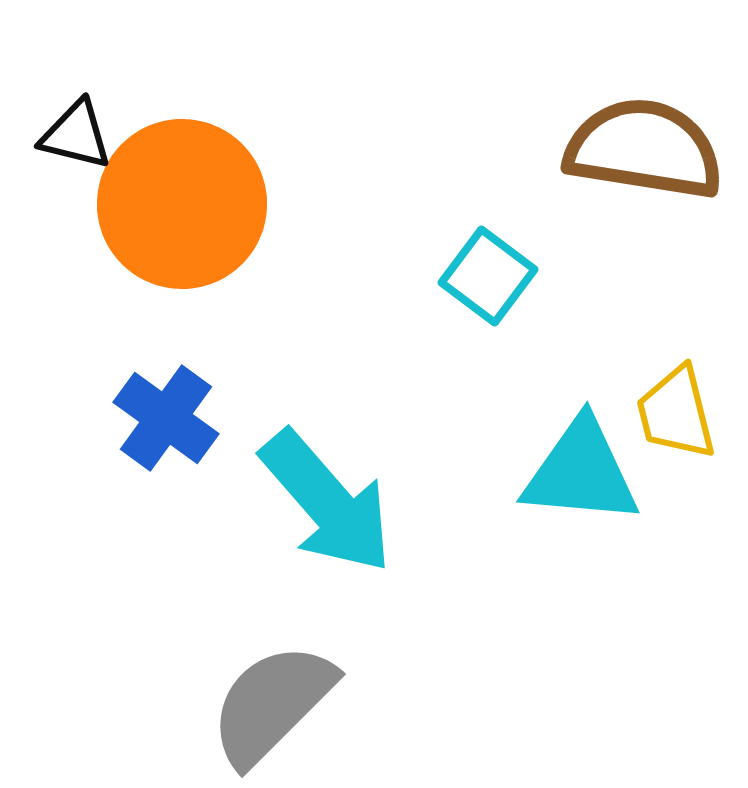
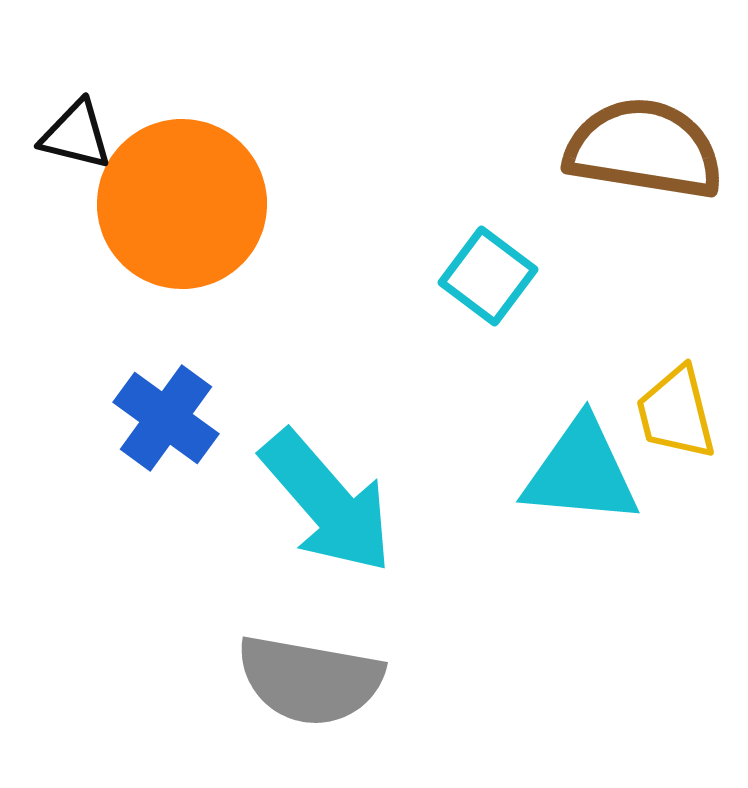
gray semicircle: moved 38 px right, 24 px up; rotated 125 degrees counterclockwise
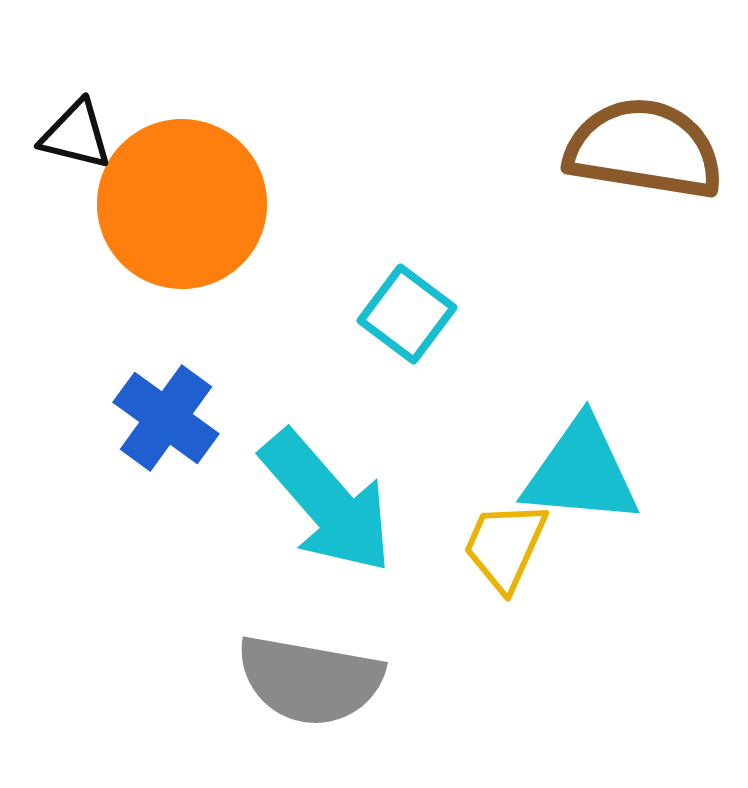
cyan square: moved 81 px left, 38 px down
yellow trapezoid: moved 171 px left, 133 px down; rotated 38 degrees clockwise
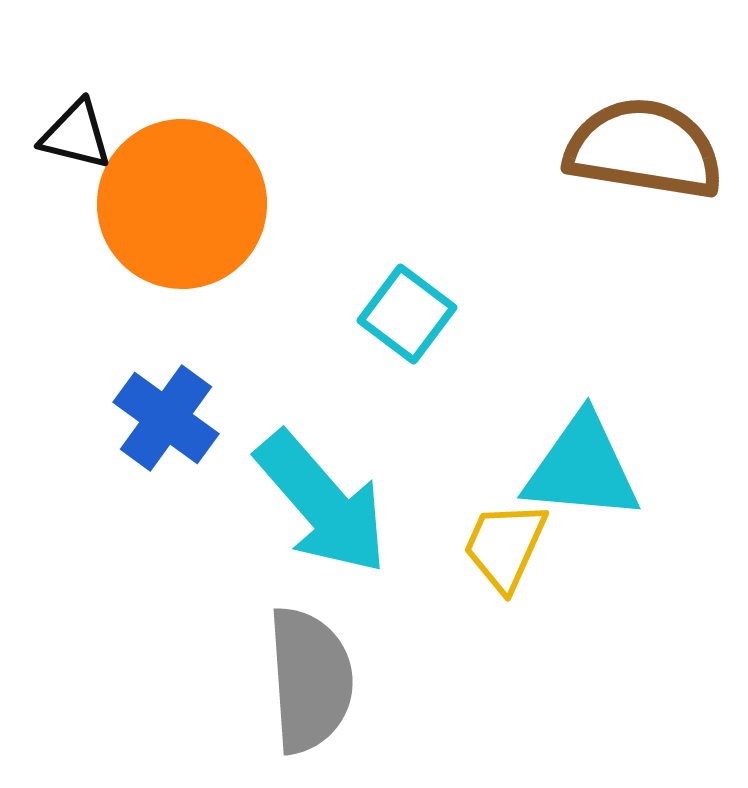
cyan triangle: moved 1 px right, 4 px up
cyan arrow: moved 5 px left, 1 px down
gray semicircle: rotated 104 degrees counterclockwise
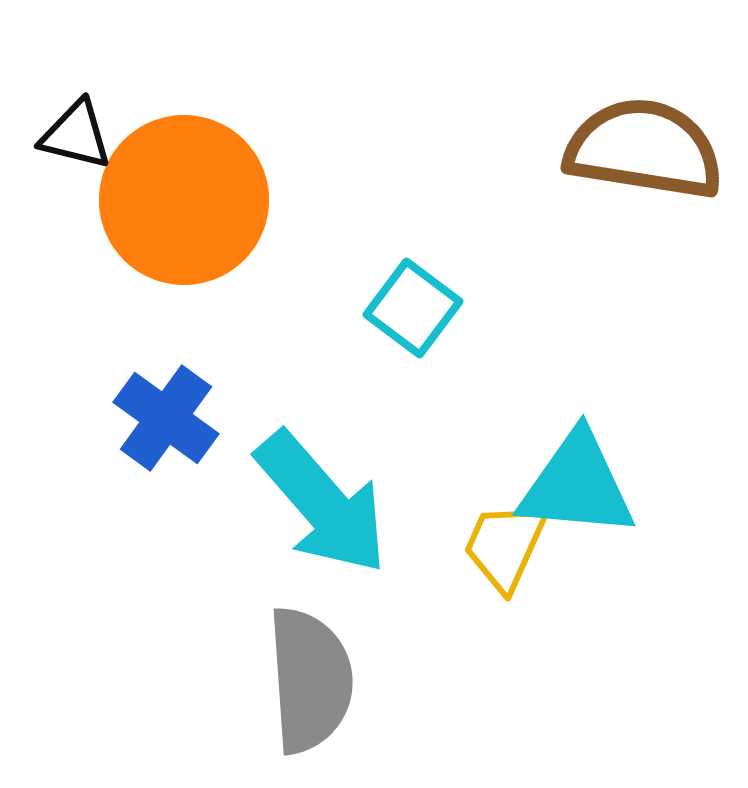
orange circle: moved 2 px right, 4 px up
cyan square: moved 6 px right, 6 px up
cyan triangle: moved 5 px left, 17 px down
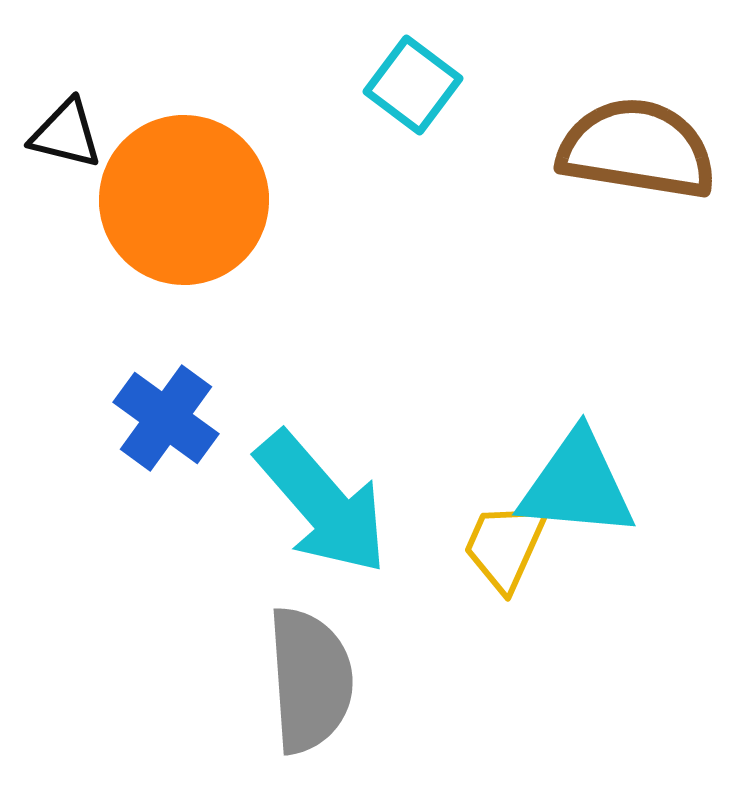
black triangle: moved 10 px left, 1 px up
brown semicircle: moved 7 px left
cyan square: moved 223 px up
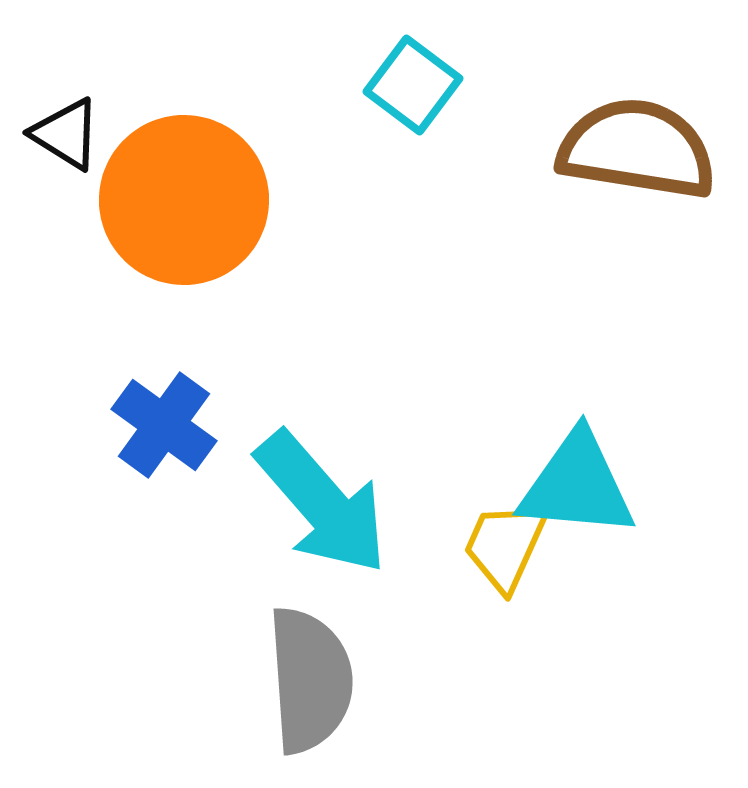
black triangle: rotated 18 degrees clockwise
blue cross: moved 2 px left, 7 px down
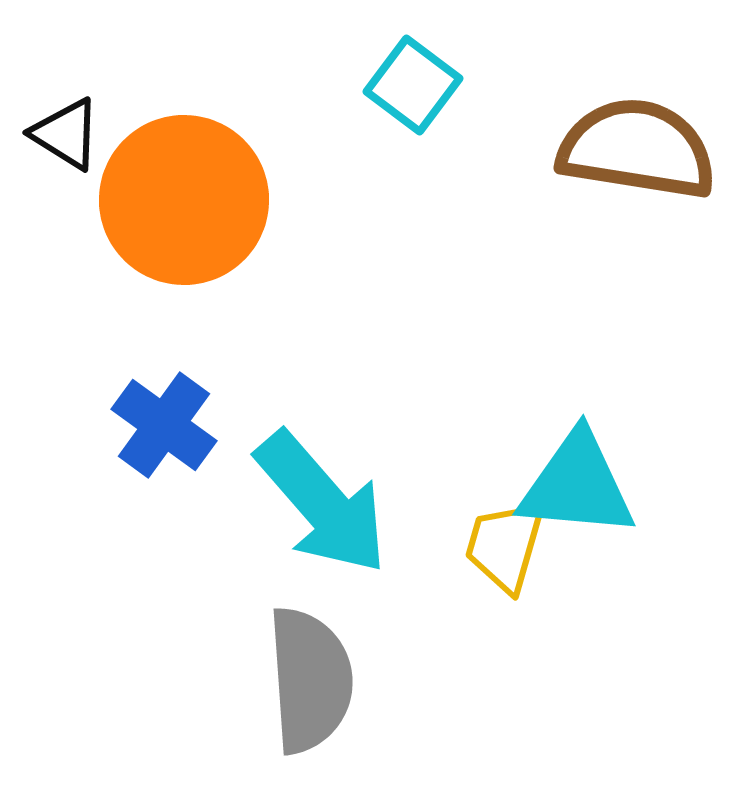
yellow trapezoid: rotated 8 degrees counterclockwise
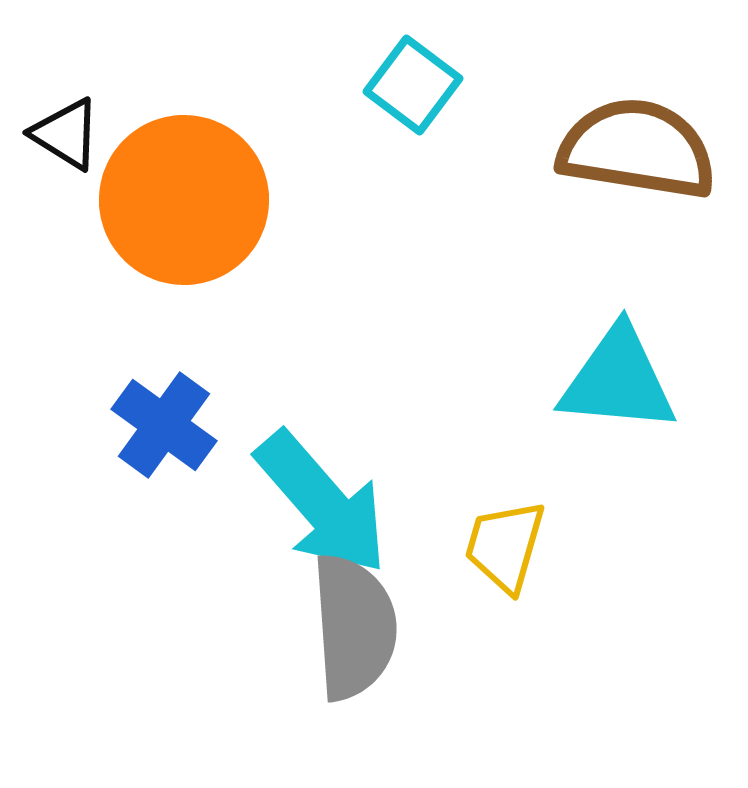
cyan triangle: moved 41 px right, 105 px up
gray semicircle: moved 44 px right, 53 px up
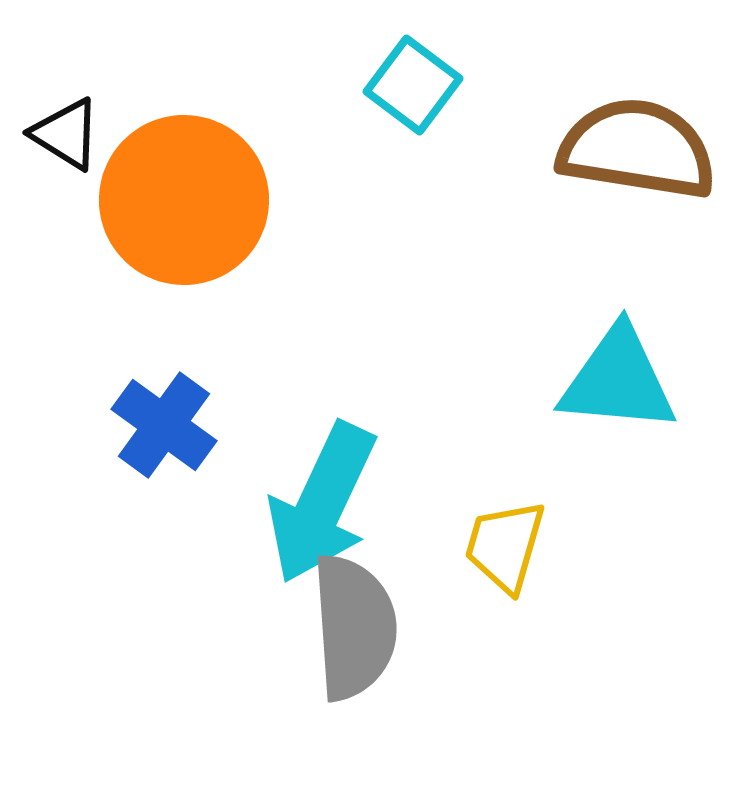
cyan arrow: rotated 66 degrees clockwise
